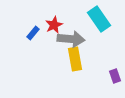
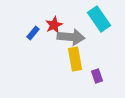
gray arrow: moved 2 px up
purple rectangle: moved 18 px left
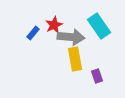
cyan rectangle: moved 7 px down
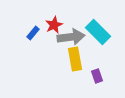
cyan rectangle: moved 1 px left, 6 px down; rotated 10 degrees counterclockwise
gray arrow: rotated 12 degrees counterclockwise
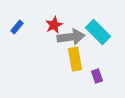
blue rectangle: moved 16 px left, 6 px up
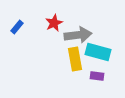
red star: moved 2 px up
cyan rectangle: moved 20 px down; rotated 30 degrees counterclockwise
gray arrow: moved 7 px right, 2 px up
purple rectangle: rotated 64 degrees counterclockwise
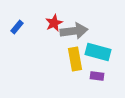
gray arrow: moved 4 px left, 4 px up
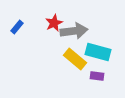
yellow rectangle: rotated 40 degrees counterclockwise
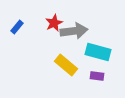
yellow rectangle: moved 9 px left, 6 px down
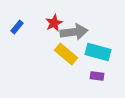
gray arrow: moved 1 px down
yellow rectangle: moved 11 px up
